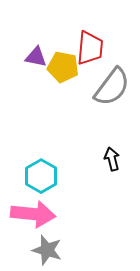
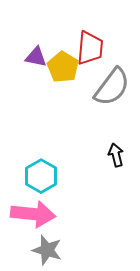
yellow pentagon: rotated 20 degrees clockwise
black arrow: moved 4 px right, 4 px up
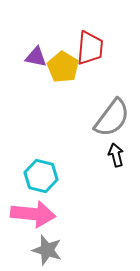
gray semicircle: moved 31 px down
cyan hexagon: rotated 16 degrees counterclockwise
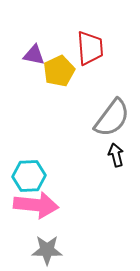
red trapezoid: rotated 9 degrees counterclockwise
purple triangle: moved 2 px left, 2 px up
yellow pentagon: moved 4 px left, 4 px down; rotated 16 degrees clockwise
cyan hexagon: moved 12 px left; rotated 16 degrees counterclockwise
pink arrow: moved 3 px right, 9 px up
gray star: rotated 16 degrees counterclockwise
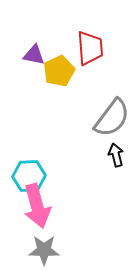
pink arrow: moved 1 px right, 1 px down; rotated 69 degrees clockwise
gray star: moved 3 px left
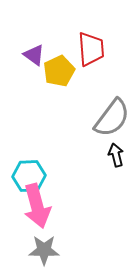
red trapezoid: moved 1 px right, 1 px down
purple triangle: rotated 25 degrees clockwise
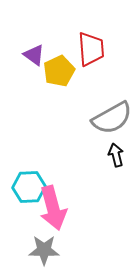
gray semicircle: rotated 24 degrees clockwise
cyan hexagon: moved 11 px down
pink arrow: moved 16 px right, 2 px down
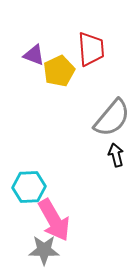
purple triangle: rotated 15 degrees counterclockwise
gray semicircle: rotated 21 degrees counterclockwise
pink arrow: moved 1 px right, 12 px down; rotated 15 degrees counterclockwise
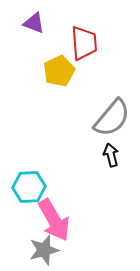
red trapezoid: moved 7 px left, 6 px up
purple triangle: moved 32 px up
black arrow: moved 5 px left
gray star: rotated 16 degrees counterclockwise
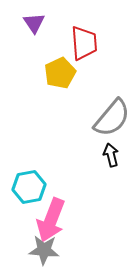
purple triangle: rotated 35 degrees clockwise
yellow pentagon: moved 1 px right, 2 px down
cyan hexagon: rotated 8 degrees counterclockwise
pink arrow: moved 3 px left; rotated 51 degrees clockwise
gray star: rotated 20 degrees clockwise
